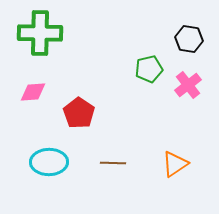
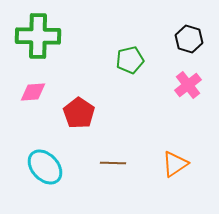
green cross: moved 2 px left, 3 px down
black hexagon: rotated 8 degrees clockwise
green pentagon: moved 19 px left, 9 px up
cyan ellipse: moved 4 px left, 5 px down; rotated 48 degrees clockwise
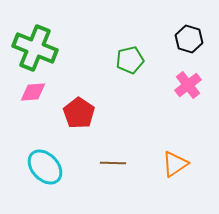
green cross: moved 3 px left, 12 px down; rotated 21 degrees clockwise
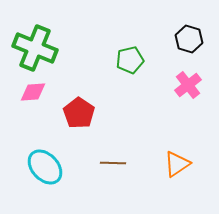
orange triangle: moved 2 px right
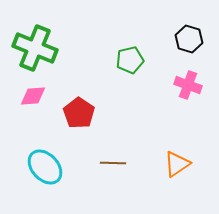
pink cross: rotated 32 degrees counterclockwise
pink diamond: moved 4 px down
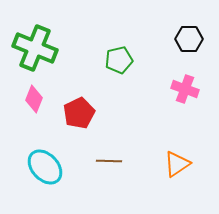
black hexagon: rotated 16 degrees counterclockwise
green pentagon: moved 11 px left
pink cross: moved 3 px left, 4 px down
pink diamond: moved 1 px right, 3 px down; rotated 64 degrees counterclockwise
red pentagon: rotated 12 degrees clockwise
brown line: moved 4 px left, 2 px up
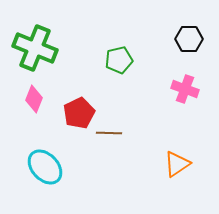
brown line: moved 28 px up
